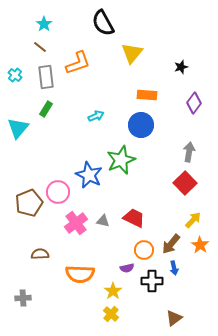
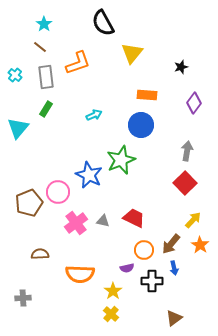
cyan arrow: moved 2 px left, 1 px up
gray arrow: moved 2 px left, 1 px up
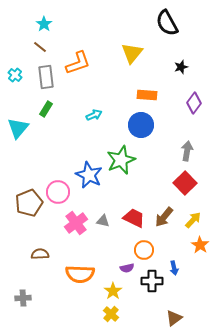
black semicircle: moved 64 px right
brown arrow: moved 7 px left, 27 px up
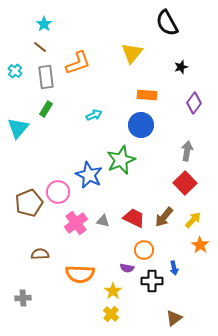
cyan cross: moved 4 px up
purple semicircle: rotated 24 degrees clockwise
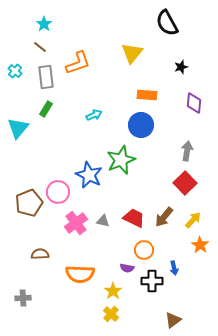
purple diamond: rotated 30 degrees counterclockwise
brown triangle: moved 1 px left, 2 px down
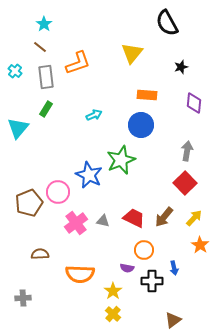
yellow arrow: moved 1 px right, 2 px up
yellow cross: moved 2 px right
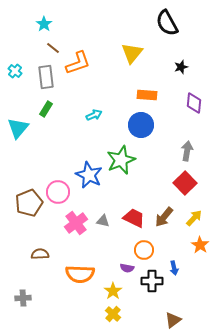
brown line: moved 13 px right, 1 px down
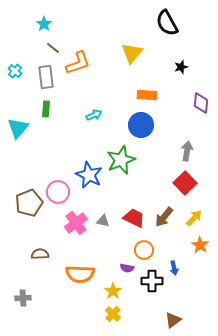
purple diamond: moved 7 px right
green rectangle: rotated 28 degrees counterclockwise
